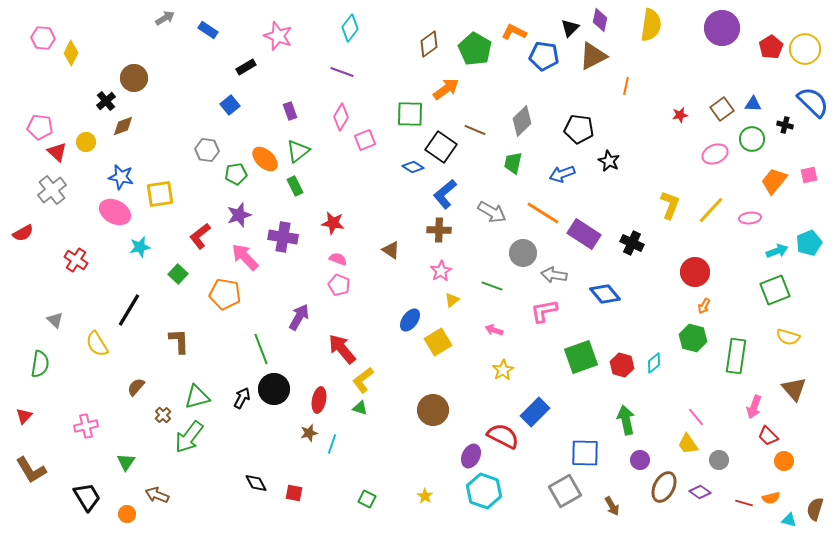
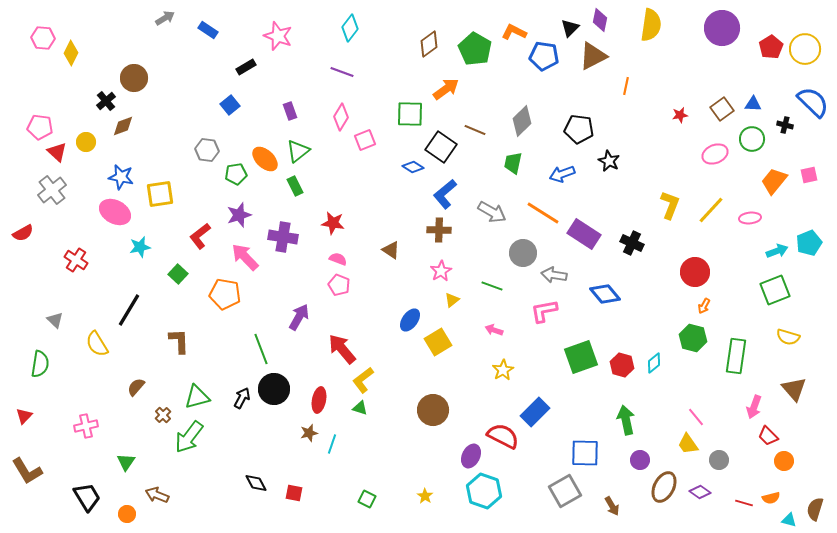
brown L-shape at (31, 470): moved 4 px left, 1 px down
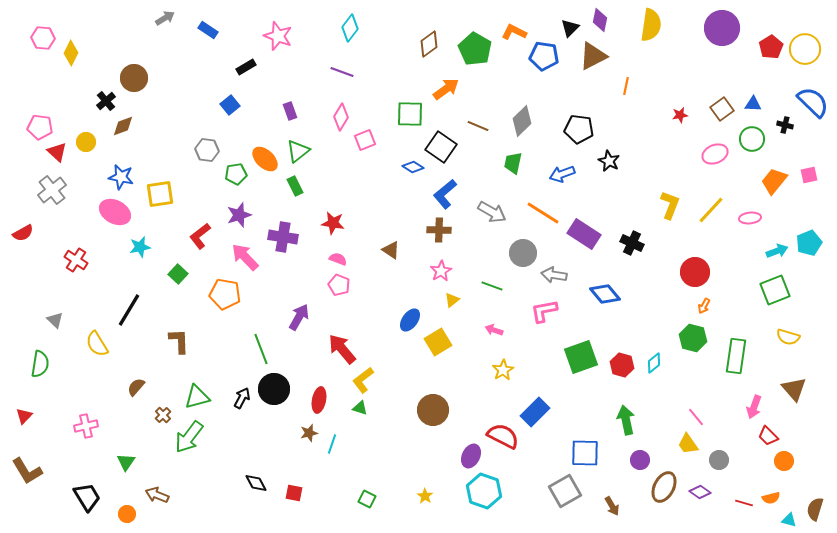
brown line at (475, 130): moved 3 px right, 4 px up
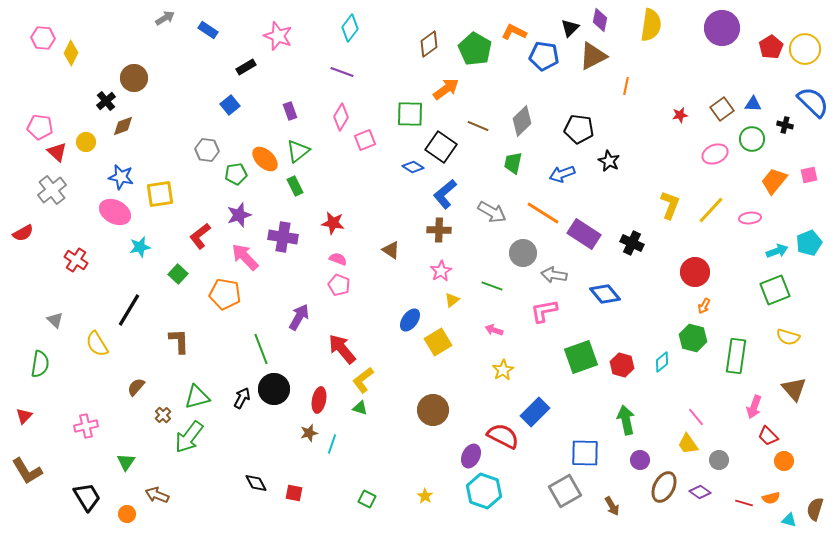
cyan diamond at (654, 363): moved 8 px right, 1 px up
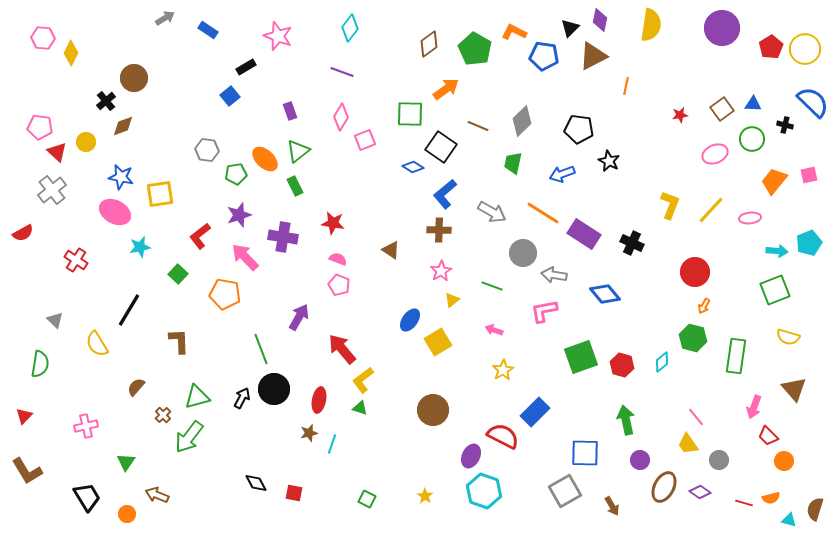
blue square at (230, 105): moved 9 px up
cyan arrow at (777, 251): rotated 25 degrees clockwise
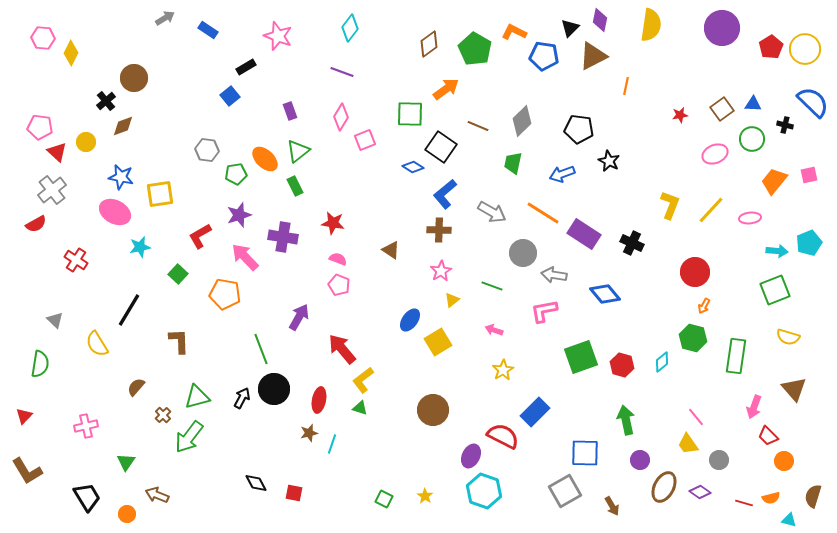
red semicircle at (23, 233): moved 13 px right, 9 px up
red L-shape at (200, 236): rotated 8 degrees clockwise
green square at (367, 499): moved 17 px right
brown semicircle at (815, 509): moved 2 px left, 13 px up
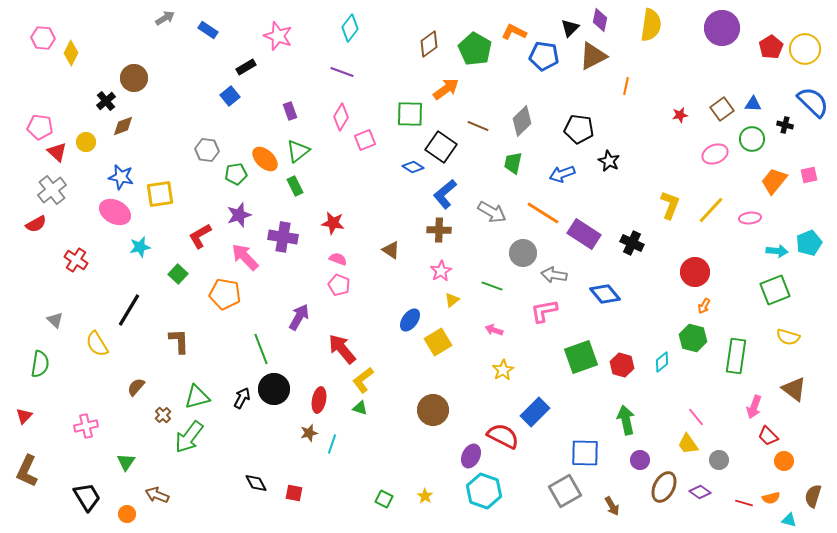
brown triangle at (794, 389): rotated 12 degrees counterclockwise
brown L-shape at (27, 471): rotated 56 degrees clockwise
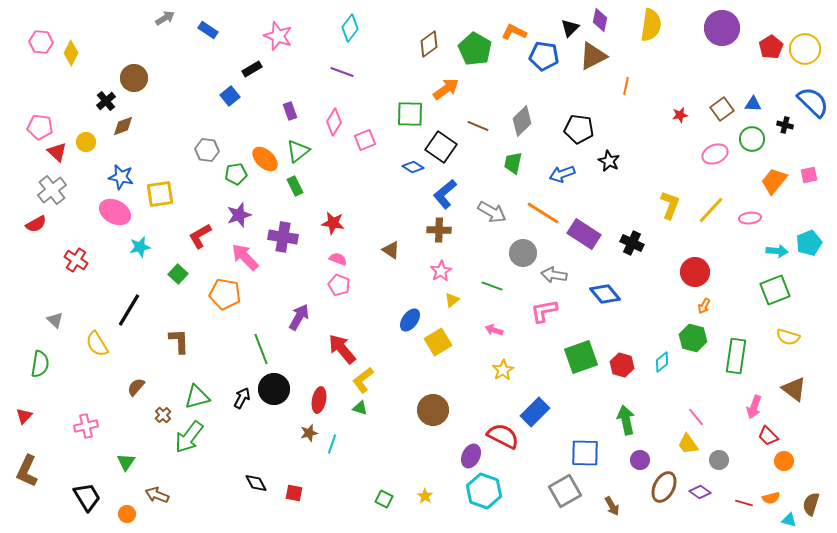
pink hexagon at (43, 38): moved 2 px left, 4 px down
black rectangle at (246, 67): moved 6 px right, 2 px down
pink diamond at (341, 117): moved 7 px left, 5 px down
brown semicircle at (813, 496): moved 2 px left, 8 px down
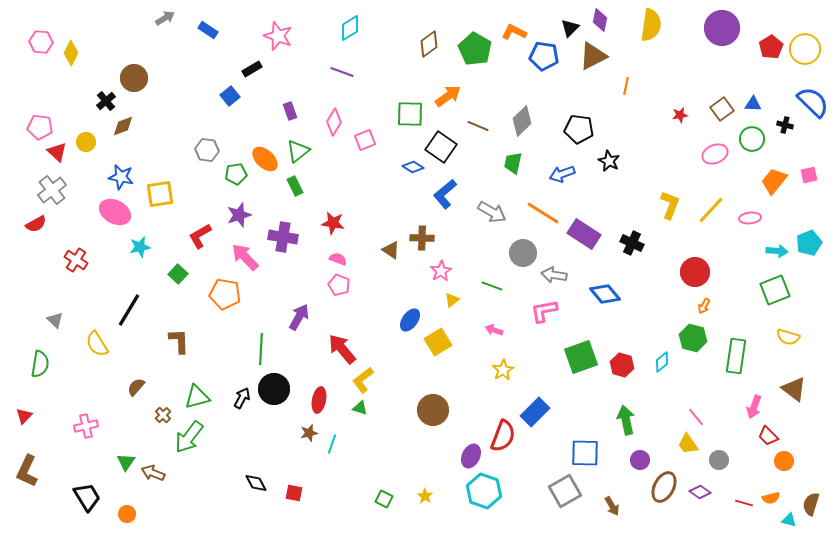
cyan diamond at (350, 28): rotated 20 degrees clockwise
orange arrow at (446, 89): moved 2 px right, 7 px down
brown cross at (439, 230): moved 17 px left, 8 px down
green line at (261, 349): rotated 24 degrees clockwise
red semicircle at (503, 436): rotated 84 degrees clockwise
brown arrow at (157, 495): moved 4 px left, 22 px up
